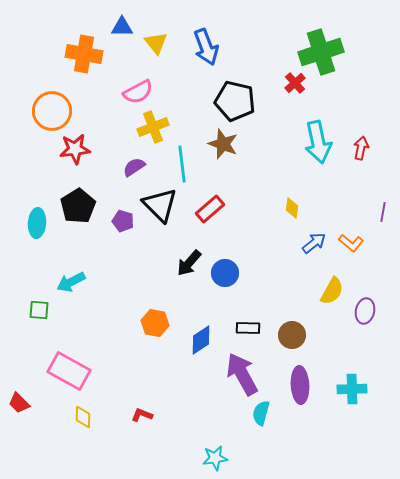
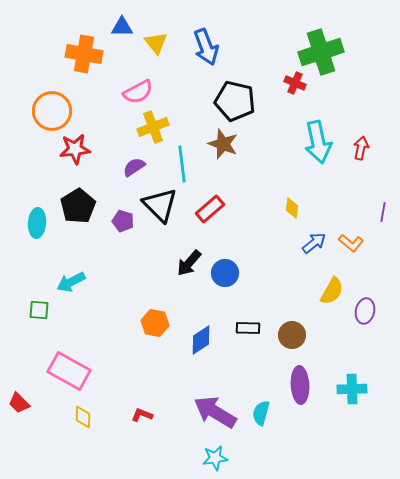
red cross at (295, 83): rotated 25 degrees counterclockwise
purple arrow at (242, 374): moved 27 px left, 38 px down; rotated 30 degrees counterclockwise
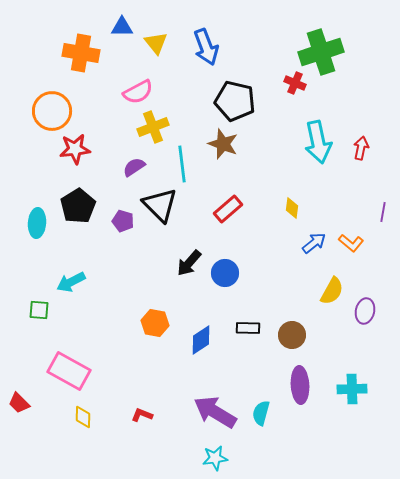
orange cross at (84, 54): moved 3 px left, 1 px up
red rectangle at (210, 209): moved 18 px right
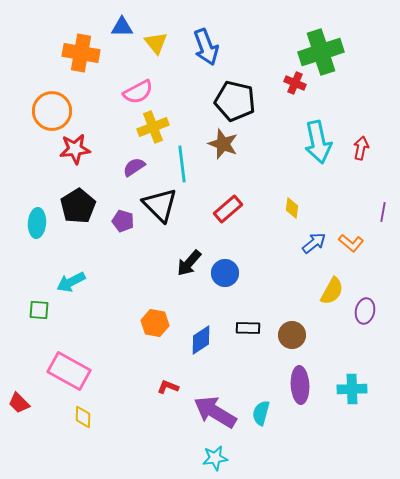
red L-shape at (142, 415): moved 26 px right, 28 px up
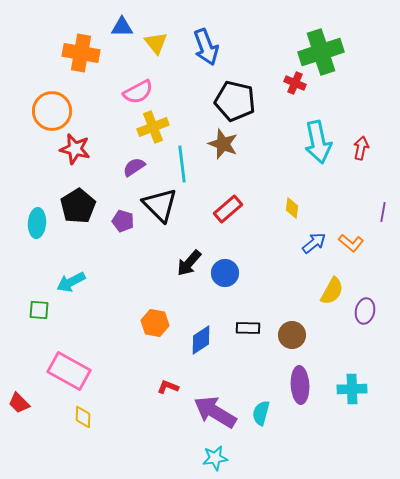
red star at (75, 149): rotated 20 degrees clockwise
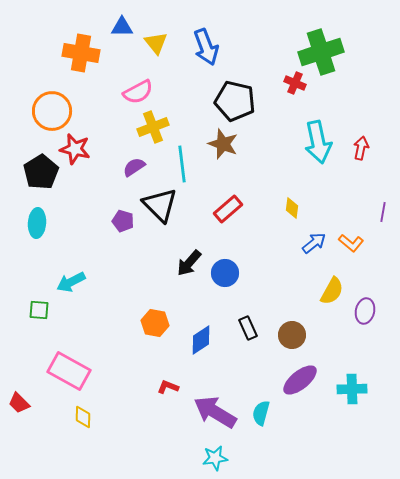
black pentagon at (78, 206): moved 37 px left, 34 px up
black rectangle at (248, 328): rotated 65 degrees clockwise
purple ellipse at (300, 385): moved 5 px up; rotated 54 degrees clockwise
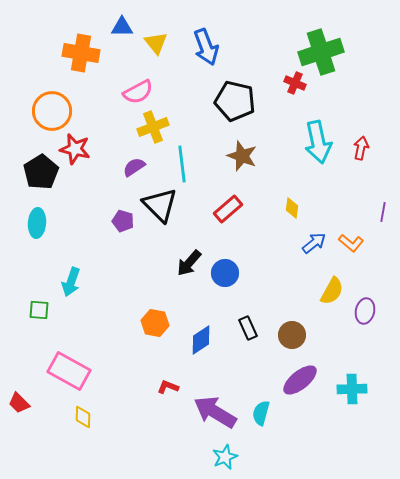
brown star at (223, 144): moved 19 px right, 12 px down
cyan arrow at (71, 282): rotated 44 degrees counterclockwise
cyan star at (215, 458): moved 10 px right, 1 px up; rotated 15 degrees counterclockwise
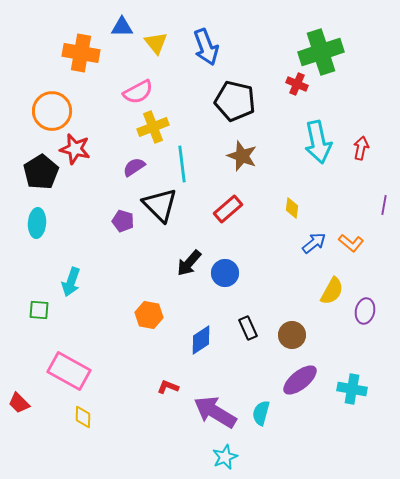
red cross at (295, 83): moved 2 px right, 1 px down
purple line at (383, 212): moved 1 px right, 7 px up
orange hexagon at (155, 323): moved 6 px left, 8 px up
cyan cross at (352, 389): rotated 12 degrees clockwise
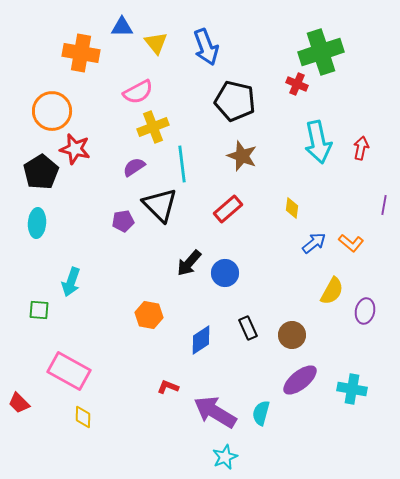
purple pentagon at (123, 221): rotated 25 degrees counterclockwise
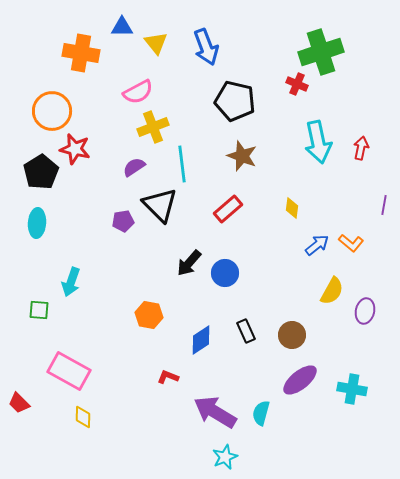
blue arrow at (314, 243): moved 3 px right, 2 px down
black rectangle at (248, 328): moved 2 px left, 3 px down
red L-shape at (168, 387): moved 10 px up
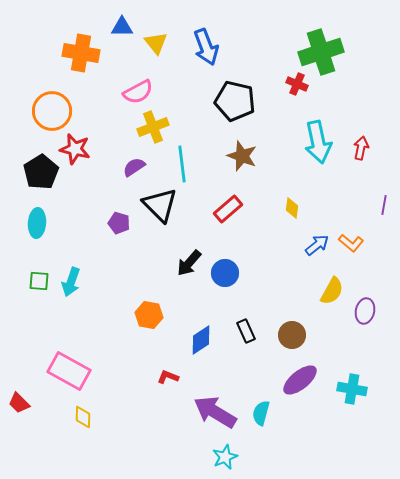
purple pentagon at (123, 221): moved 4 px left, 2 px down; rotated 25 degrees clockwise
green square at (39, 310): moved 29 px up
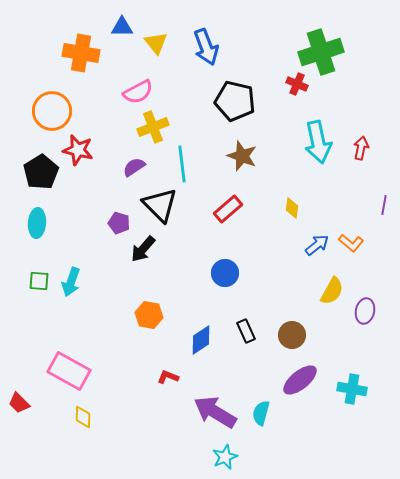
red star at (75, 149): moved 3 px right, 1 px down
black arrow at (189, 263): moved 46 px left, 14 px up
